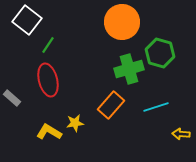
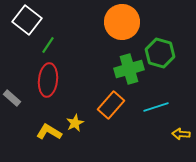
red ellipse: rotated 20 degrees clockwise
yellow star: rotated 18 degrees counterclockwise
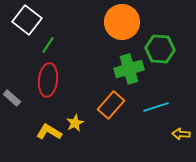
green hexagon: moved 4 px up; rotated 12 degrees counterclockwise
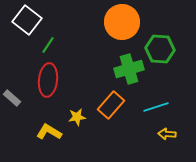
yellow star: moved 2 px right, 6 px up; rotated 18 degrees clockwise
yellow arrow: moved 14 px left
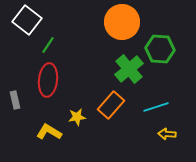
green cross: rotated 24 degrees counterclockwise
gray rectangle: moved 3 px right, 2 px down; rotated 36 degrees clockwise
